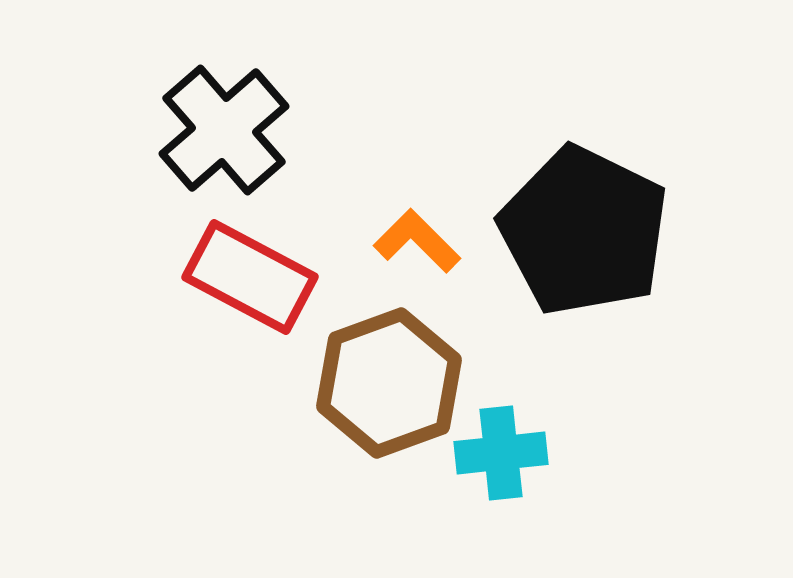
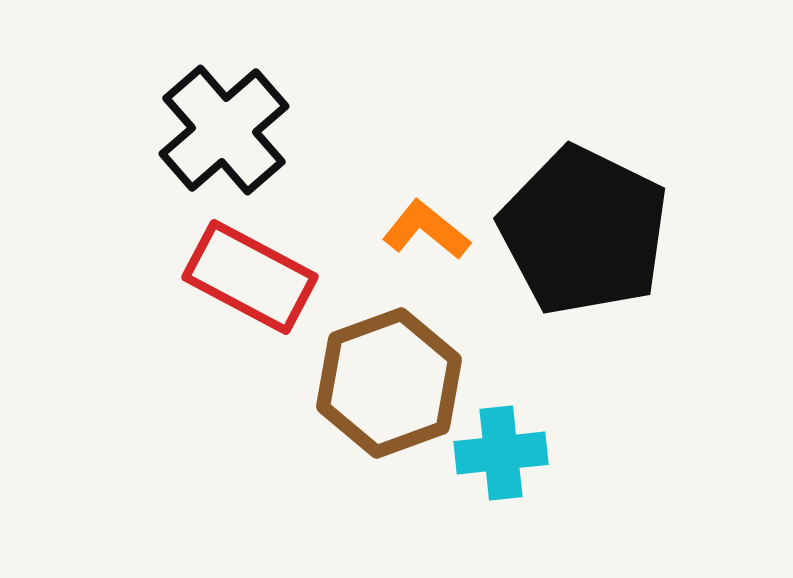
orange L-shape: moved 9 px right, 11 px up; rotated 6 degrees counterclockwise
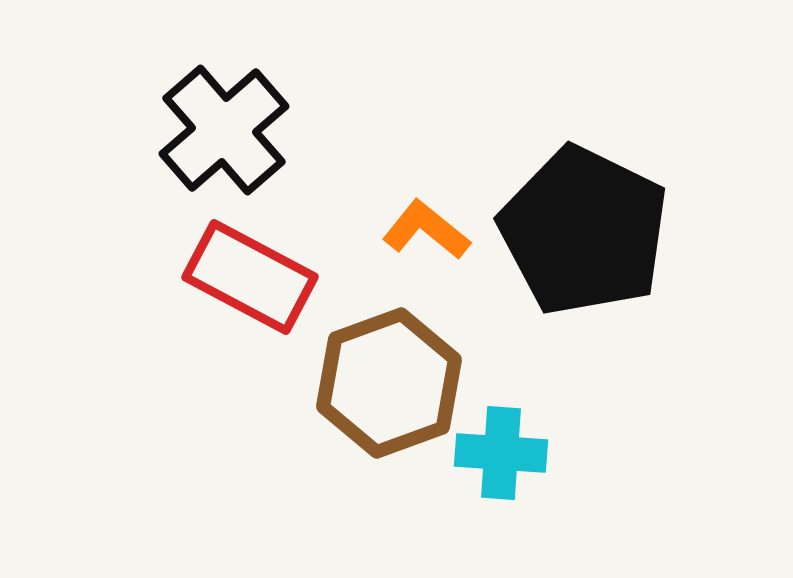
cyan cross: rotated 10 degrees clockwise
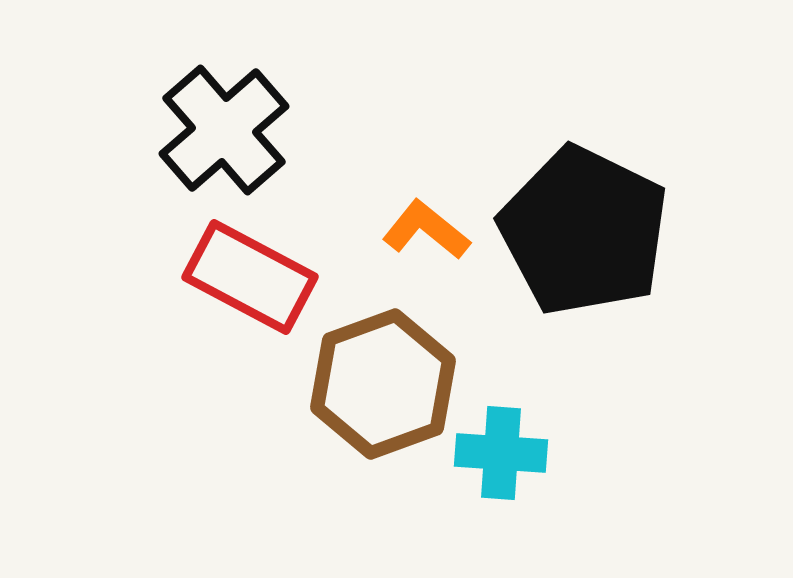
brown hexagon: moved 6 px left, 1 px down
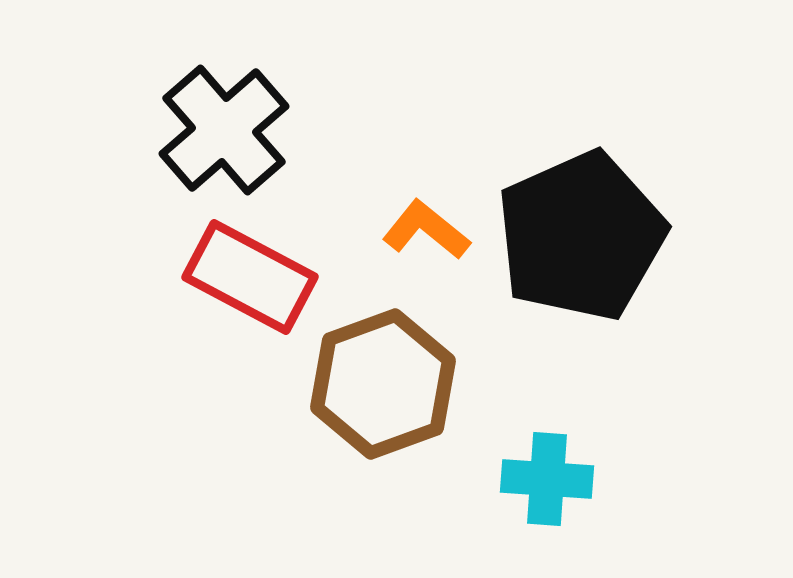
black pentagon: moved 3 px left, 5 px down; rotated 22 degrees clockwise
cyan cross: moved 46 px right, 26 px down
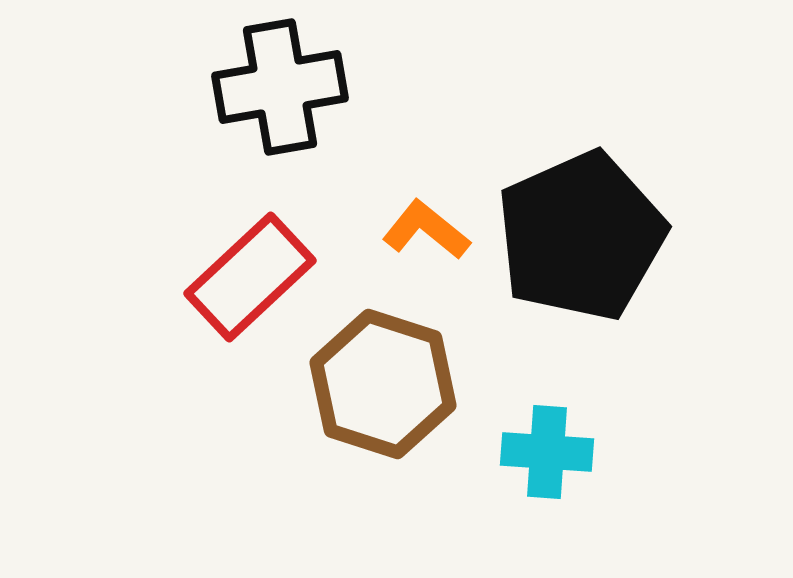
black cross: moved 56 px right, 43 px up; rotated 31 degrees clockwise
red rectangle: rotated 71 degrees counterclockwise
brown hexagon: rotated 22 degrees counterclockwise
cyan cross: moved 27 px up
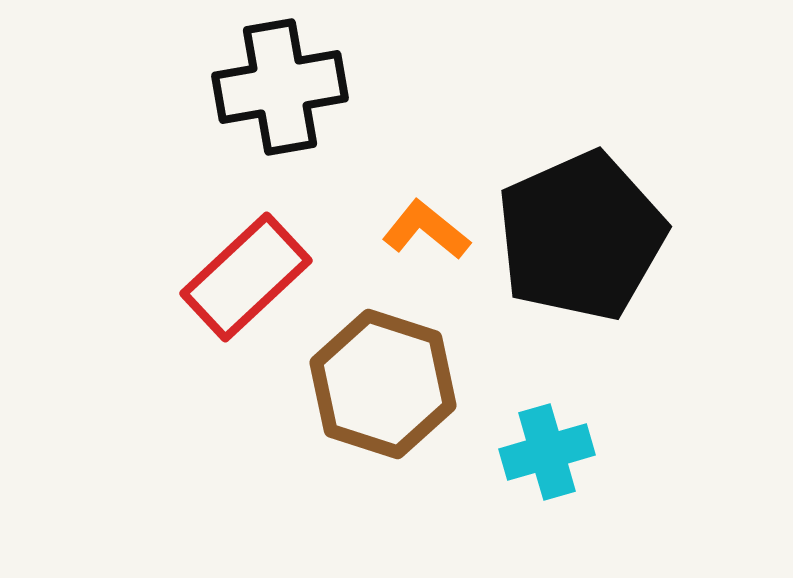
red rectangle: moved 4 px left
cyan cross: rotated 20 degrees counterclockwise
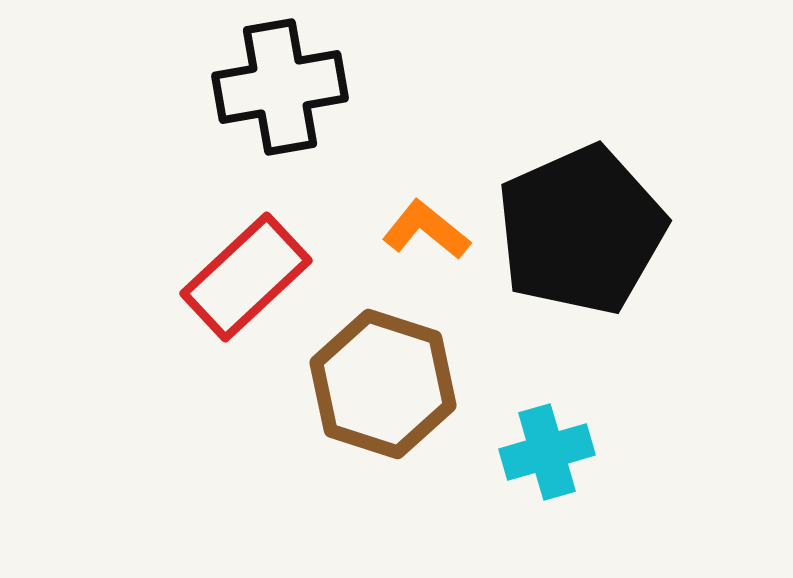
black pentagon: moved 6 px up
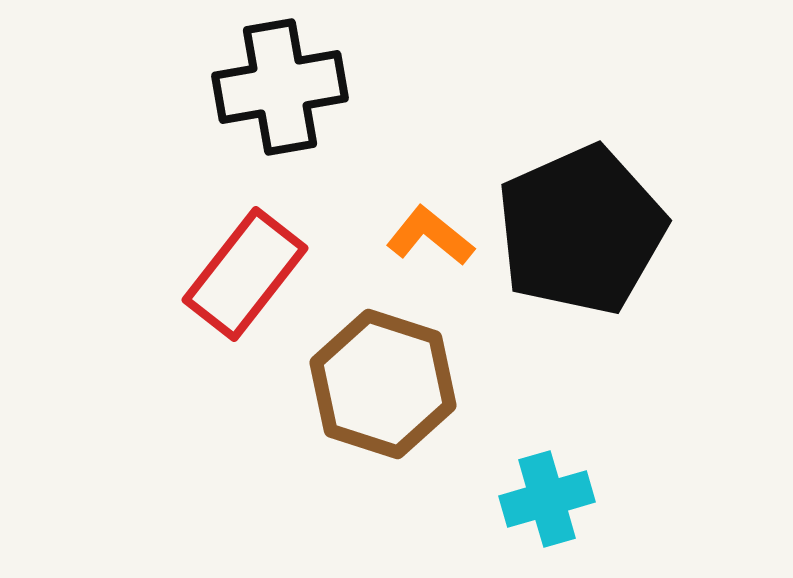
orange L-shape: moved 4 px right, 6 px down
red rectangle: moved 1 px left, 3 px up; rotated 9 degrees counterclockwise
cyan cross: moved 47 px down
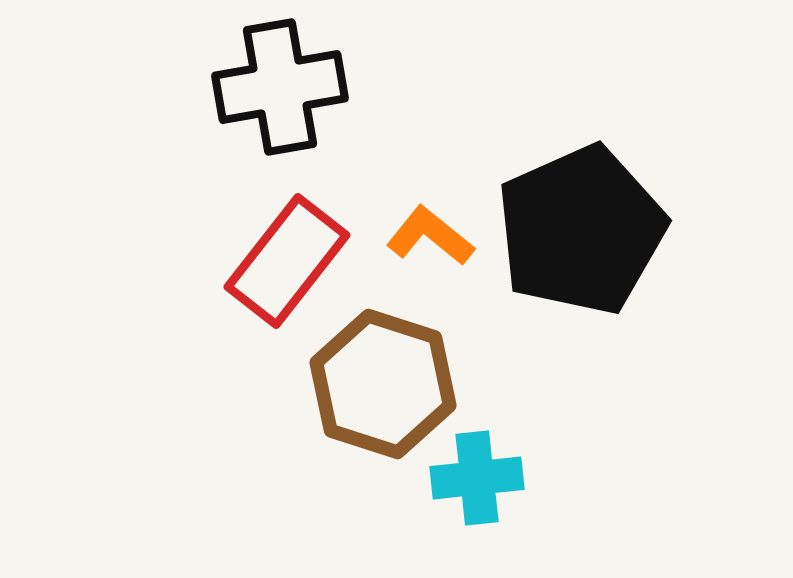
red rectangle: moved 42 px right, 13 px up
cyan cross: moved 70 px left, 21 px up; rotated 10 degrees clockwise
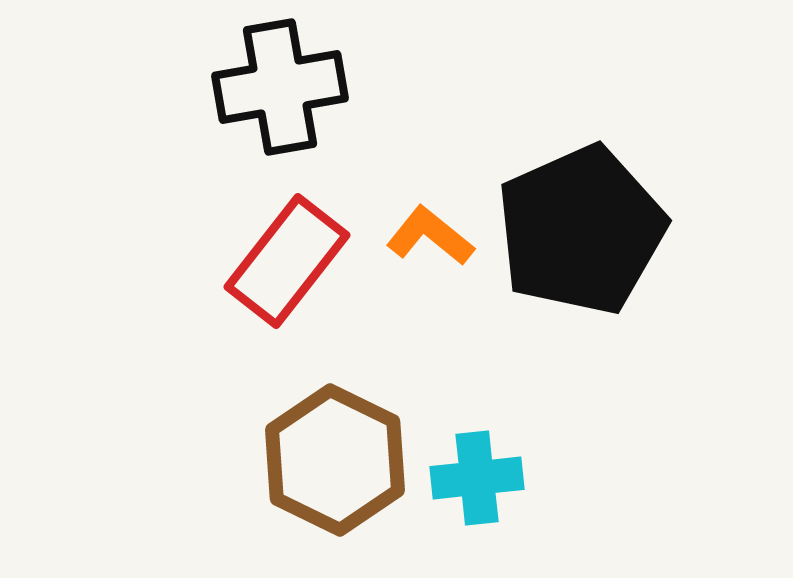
brown hexagon: moved 48 px left, 76 px down; rotated 8 degrees clockwise
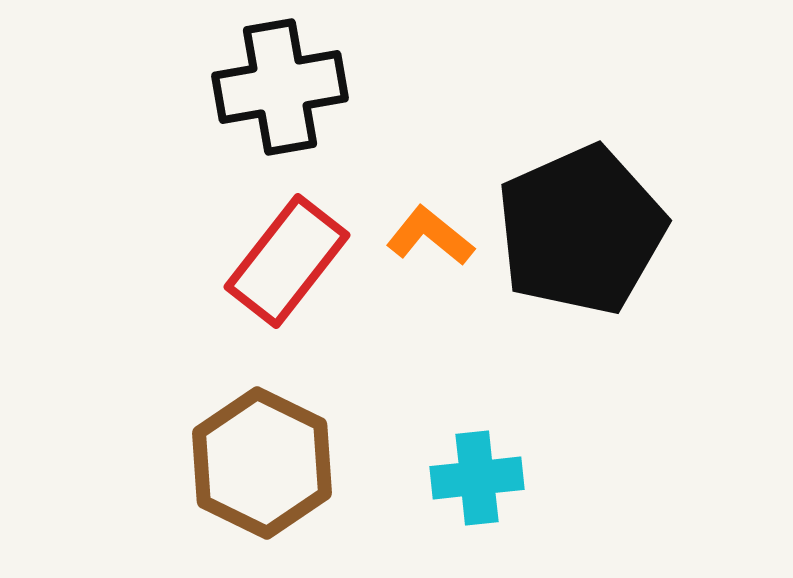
brown hexagon: moved 73 px left, 3 px down
